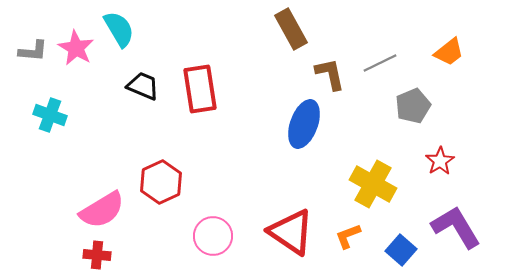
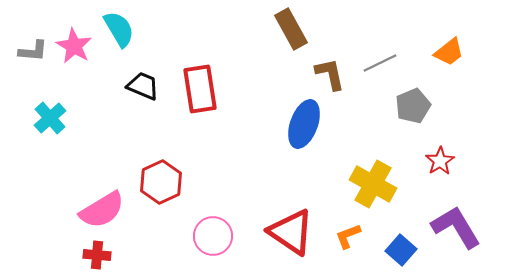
pink star: moved 2 px left, 2 px up
cyan cross: moved 3 px down; rotated 28 degrees clockwise
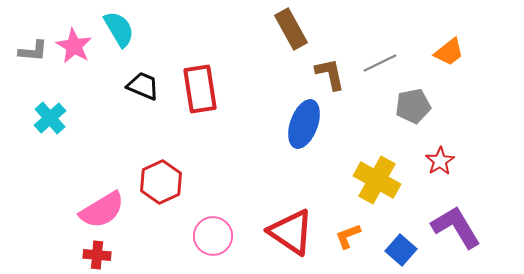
gray pentagon: rotated 12 degrees clockwise
yellow cross: moved 4 px right, 4 px up
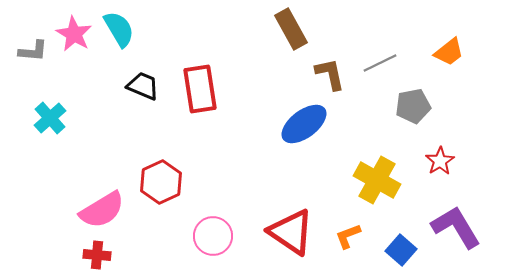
pink star: moved 12 px up
blue ellipse: rotated 33 degrees clockwise
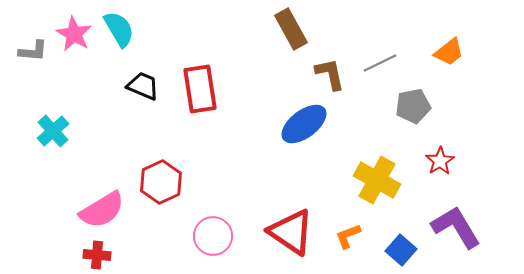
cyan cross: moved 3 px right, 13 px down
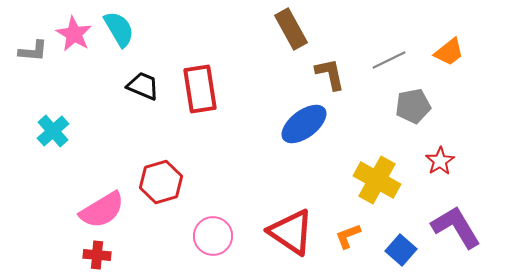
gray line: moved 9 px right, 3 px up
red hexagon: rotated 9 degrees clockwise
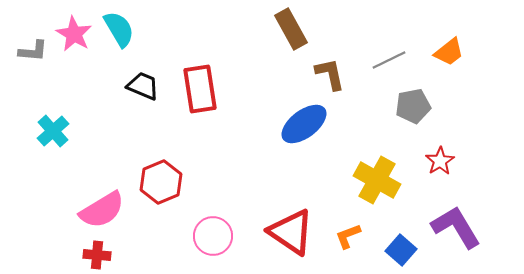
red hexagon: rotated 6 degrees counterclockwise
